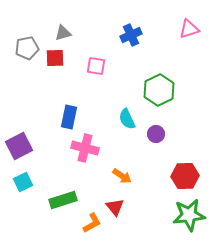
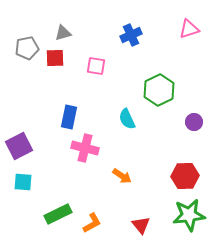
purple circle: moved 38 px right, 12 px up
cyan square: rotated 30 degrees clockwise
green rectangle: moved 5 px left, 14 px down; rotated 8 degrees counterclockwise
red triangle: moved 26 px right, 18 px down
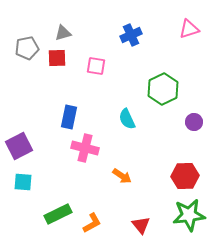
red square: moved 2 px right
green hexagon: moved 4 px right, 1 px up
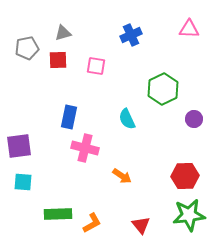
pink triangle: rotated 20 degrees clockwise
red square: moved 1 px right, 2 px down
purple circle: moved 3 px up
purple square: rotated 20 degrees clockwise
green rectangle: rotated 24 degrees clockwise
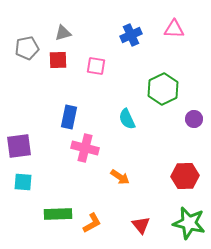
pink triangle: moved 15 px left
orange arrow: moved 2 px left, 1 px down
green star: moved 8 px down; rotated 20 degrees clockwise
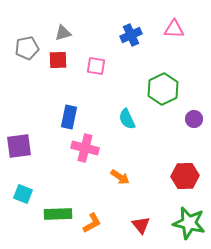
cyan square: moved 12 px down; rotated 18 degrees clockwise
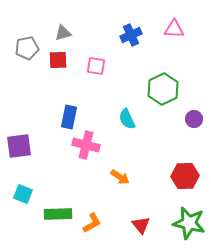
pink cross: moved 1 px right, 3 px up
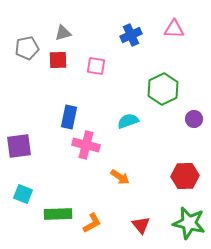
cyan semicircle: moved 1 px right, 2 px down; rotated 95 degrees clockwise
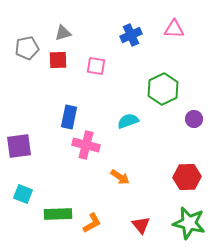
red hexagon: moved 2 px right, 1 px down
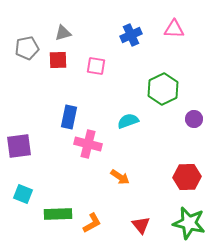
pink cross: moved 2 px right, 1 px up
